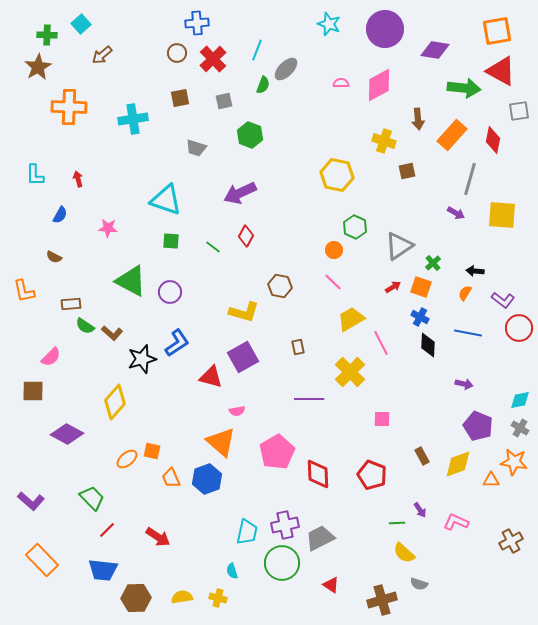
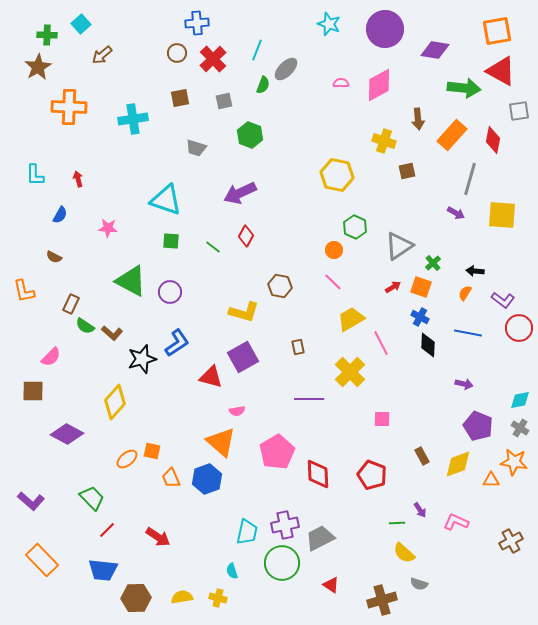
brown rectangle at (71, 304): rotated 60 degrees counterclockwise
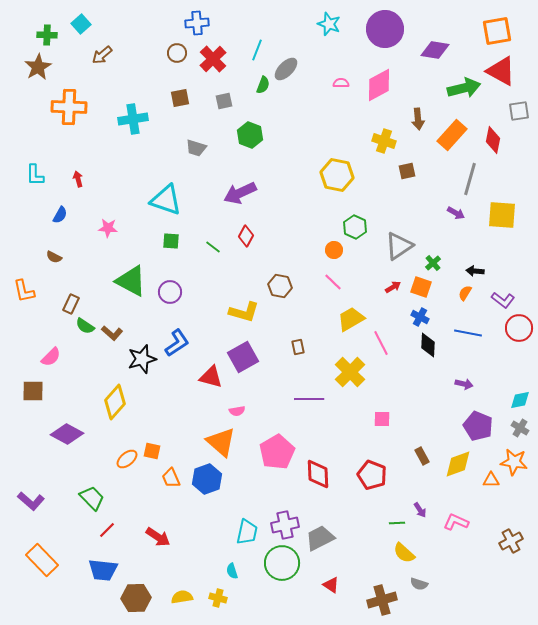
green arrow at (464, 88): rotated 20 degrees counterclockwise
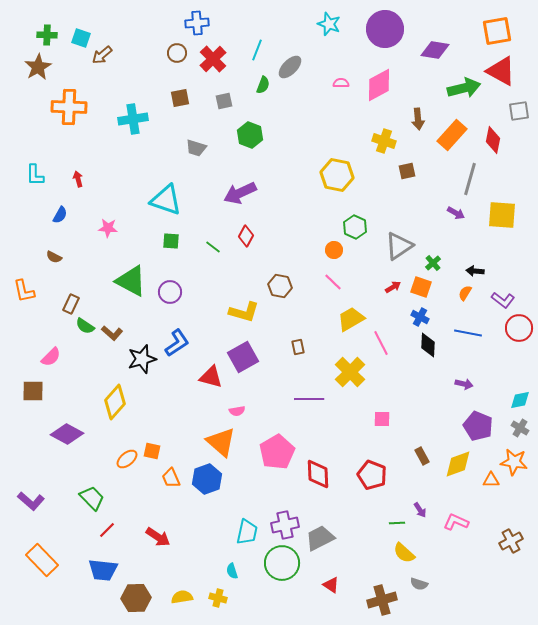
cyan square at (81, 24): moved 14 px down; rotated 30 degrees counterclockwise
gray ellipse at (286, 69): moved 4 px right, 2 px up
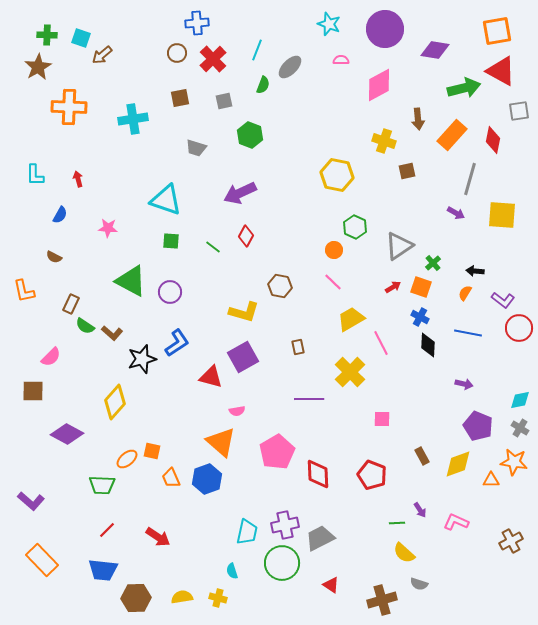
pink semicircle at (341, 83): moved 23 px up
green trapezoid at (92, 498): moved 10 px right, 13 px up; rotated 136 degrees clockwise
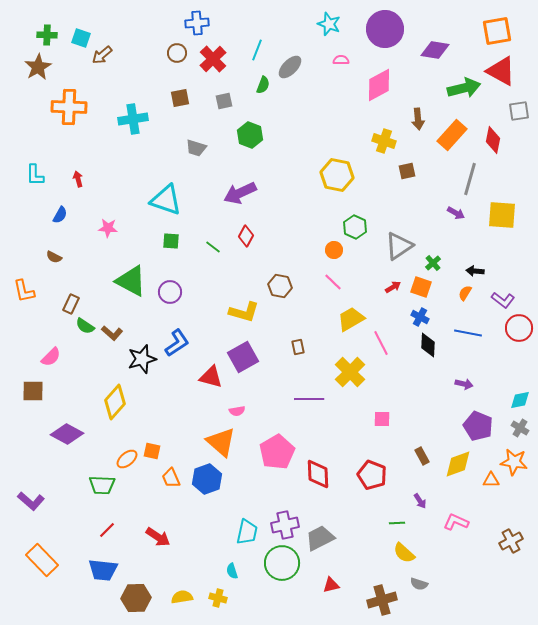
purple arrow at (420, 510): moved 9 px up
red triangle at (331, 585): rotated 48 degrees counterclockwise
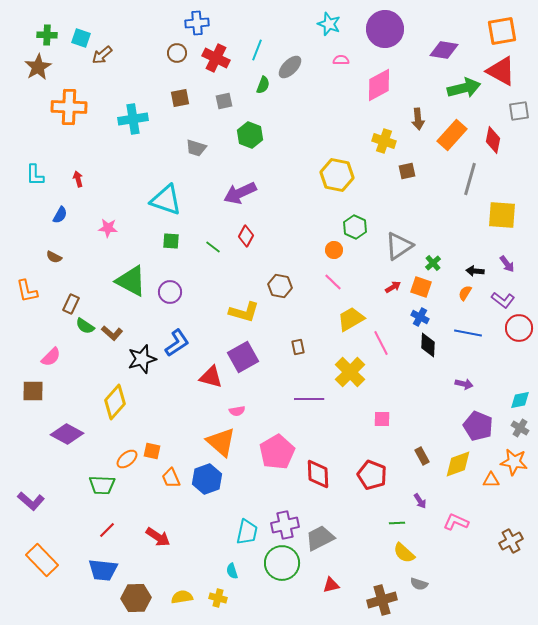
orange square at (497, 31): moved 5 px right
purple diamond at (435, 50): moved 9 px right
red cross at (213, 59): moved 3 px right, 1 px up; rotated 20 degrees counterclockwise
purple arrow at (456, 213): moved 51 px right, 51 px down; rotated 24 degrees clockwise
orange L-shape at (24, 291): moved 3 px right
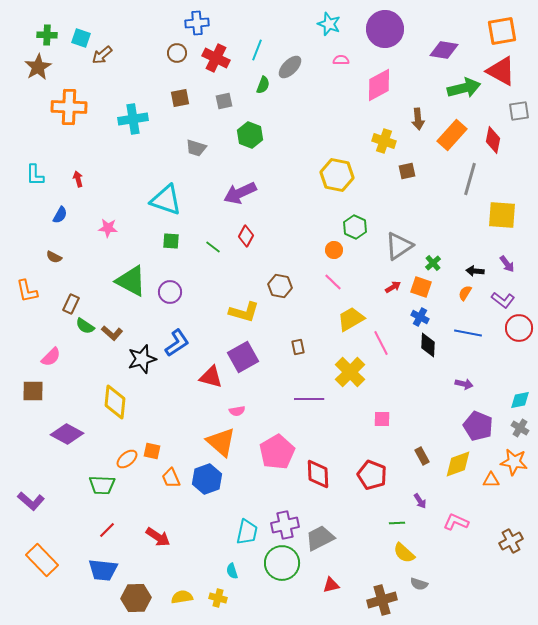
yellow diamond at (115, 402): rotated 36 degrees counterclockwise
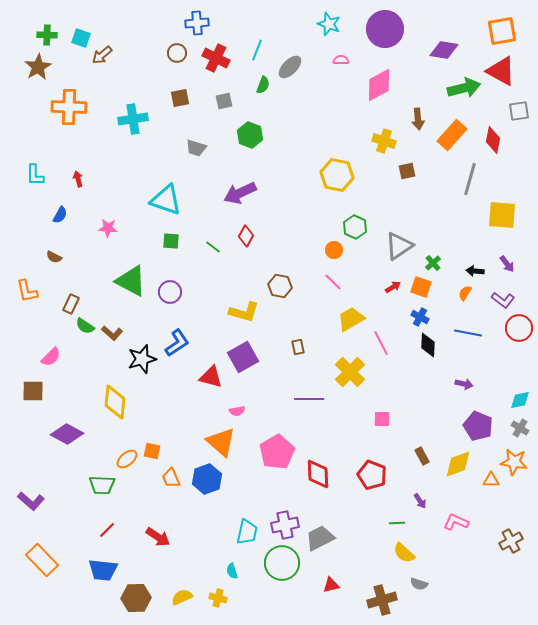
yellow semicircle at (182, 597): rotated 15 degrees counterclockwise
